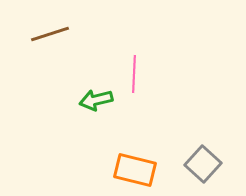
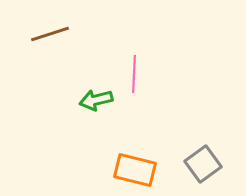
gray square: rotated 12 degrees clockwise
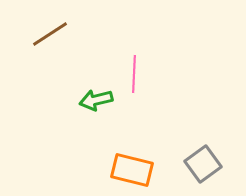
brown line: rotated 15 degrees counterclockwise
orange rectangle: moved 3 px left
